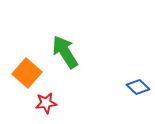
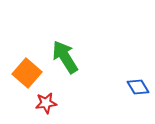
green arrow: moved 5 px down
blue diamond: rotated 15 degrees clockwise
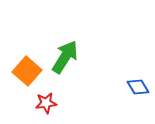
green arrow: rotated 64 degrees clockwise
orange square: moved 2 px up
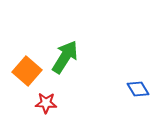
blue diamond: moved 2 px down
red star: rotated 10 degrees clockwise
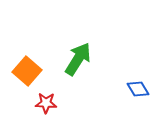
green arrow: moved 13 px right, 2 px down
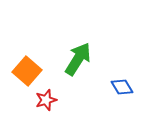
blue diamond: moved 16 px left, 2 px up
red star: moved 3 px up; rotated 20 degrees counterclockwise
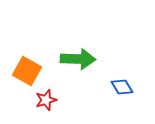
green arrow: rotated 60 degrees clockwise
orange square: rotated 12 degrees counterclockwise
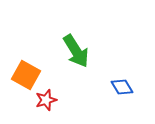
green arrow: moved 2 px left, 8 px up; rotated 56 degrees clockwise
orange square: moved 1 px left, 4 px down
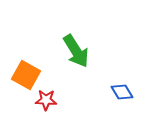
blue diamond: moved 5 px down
red star: rotated 20 degrees clockwise
